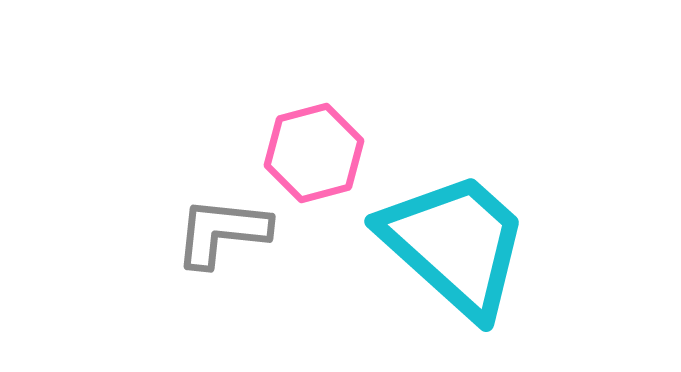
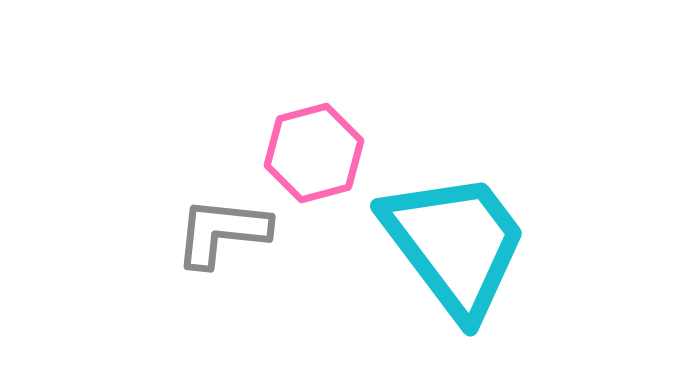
cyan trapezoid: rotated 11 degrees clockwise
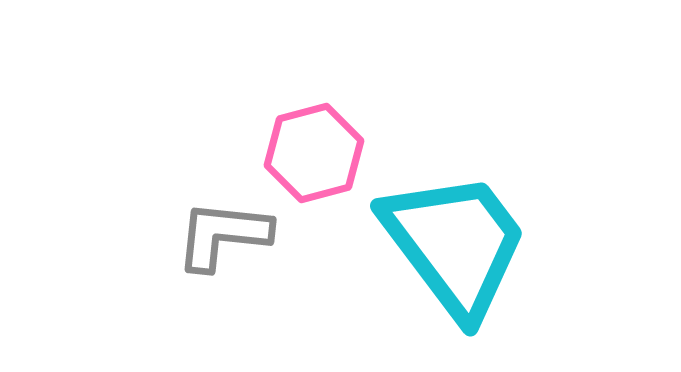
gray L-shape: moved 1 px right, 3 px down
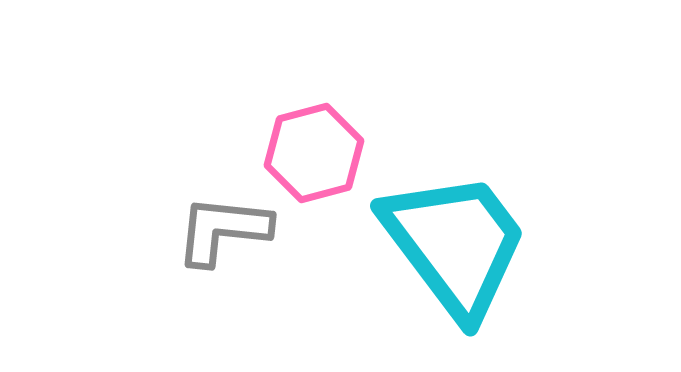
gray L-shape: moved 5 px up
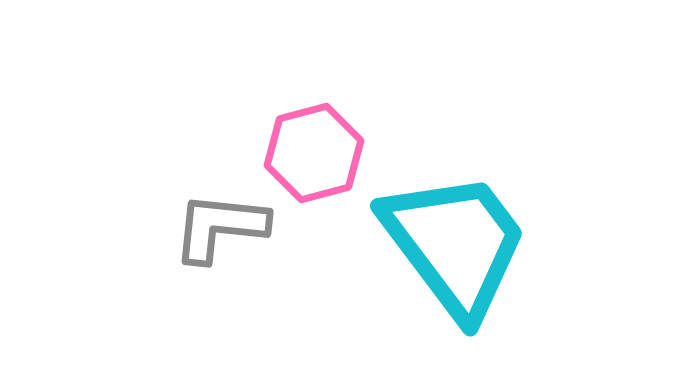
gray L-shape: moved 3 px left, 3 px up
